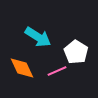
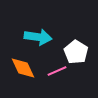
cyan arrow: rotated 24 degrees counterclockwise
orange diamond: moved 1 px right
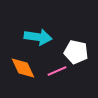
white pentagon: rotated 20 degrees counterclockwise
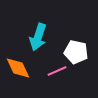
cyan arrow: rotated 100 degrees clockwise
orange diamond: moved 5 px left
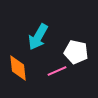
cyan arrow: rotated 12 degrees clockwise
orange diamond: rotated 20 degrees clockwise
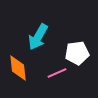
white pentagon: moved 1 px right, 1 px down; rotated 20 degrees counterclockwise
pink line: moved 2 px down
